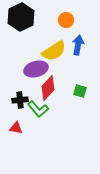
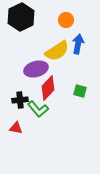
blue arrow: moved 1 px up
yellow semicircle: moved 3 px right
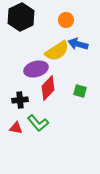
blue arrow: rotated 84 degrees counterclockwise
green L-shape: moved 14 px down
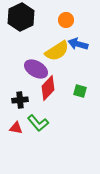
purple ellipse: rotated 45 degrees clockwise
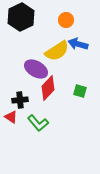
red triangle: moved 5 px left, 11 px up; rotated 24 degrees clockwise
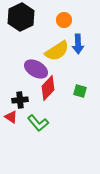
orange circle: moved 2 px left
blue arrow: rotated 108 degrees counterclockwise
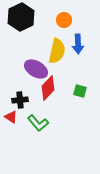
yellow semicircle: rotated 45 degrees counterclockwise
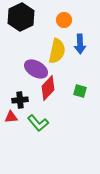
blue arrow: moved 2 px right
red triangle: rotated 40 degrees counterclockwise
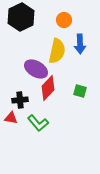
red triangle: moved 1 px down; rotated 16 degrees clockwise
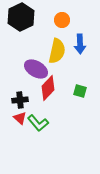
orange circle: moved 2 px left
red triangle: moved 9 px right; rotated 32 degrees clockwise
